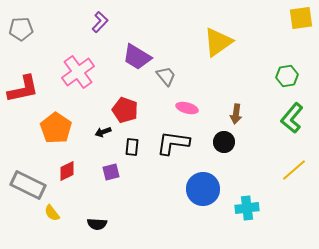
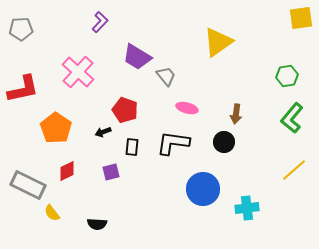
pink cross: rotated 12 degrees counterclockwise
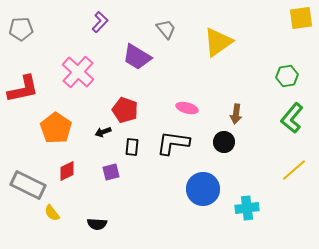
gray trapezoid: moved 47 px up
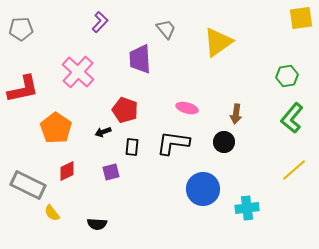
purple trapezoid: moved 3 px right, 2 px down; rotated 56 degrees clockwise
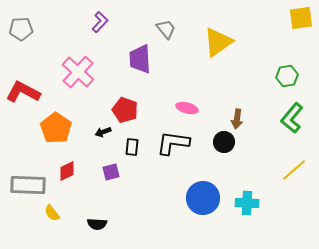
red L-shape: moved 3 px down; rotated 140 degrees counterclockwise
brown arrow: moved 1 px right, 5 px down
gray rectangle: rotated 24 degrees counterclockwise
blue circle: moved 9 px down
cyan cross: moved 5 px up; rotated 10 degrees clockwise
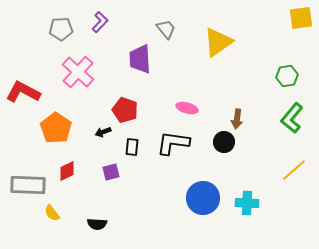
gray pentagon: moved 40 px right
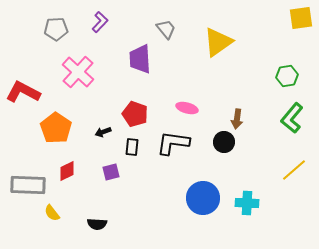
gray pentagon: moved 5 px left
red pentagon: moved 10 px right, 4 px down
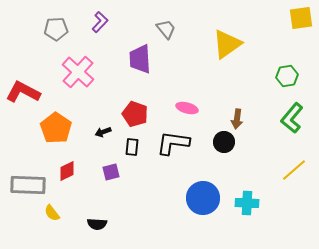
yellow triangle: moved 9 px right, 2 px down
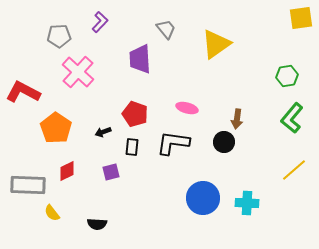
gray pentagon: moved 3 px right, 7 px down
yellow triangle: moved 11 px left
